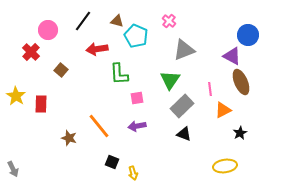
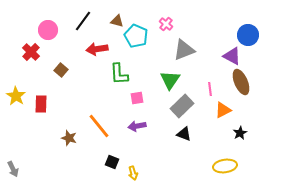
pink cross: moved 3 px left, 3 px down
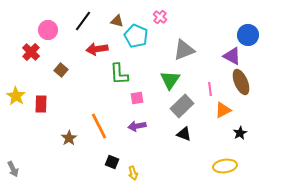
pink cross: moved 6 px left, 7 px up
orange line: rotated 12 degrees clockwise
brown star: rotated 21 degrees clockwise
